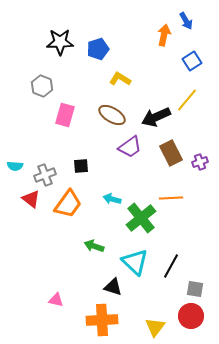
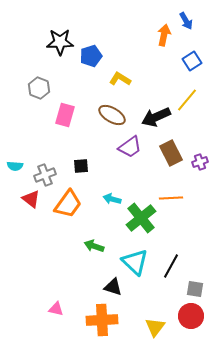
blue pentagon: moved 7 px left, 7 px down
gray hexagon: moved 3 px left, 2 px down
pink triangle: moved 9 px down
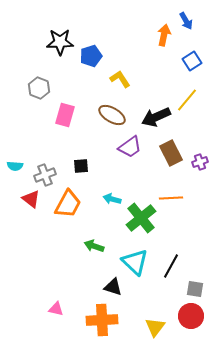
yellow L-shape: rotated 25 degrees clockwise
orange trapezoid: rotated 8 degrees counterclockwise
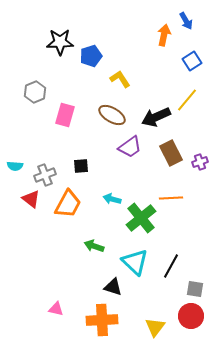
gray hexagon: moved 4 px left, 4 px down; rotated 15 degrees clockwise
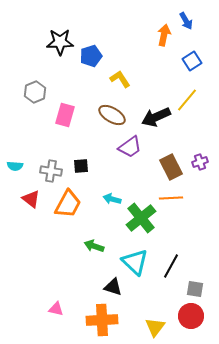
brown rectangle: moved 14 px down
gray cross: moved 6 px right, 4 px up; rotated 30 degrees clockwise
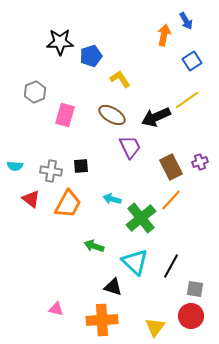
yellow line: rotated 15 degrees clockwise
purple trapezoid: rotated 80 degrees counterclockwise
orange line: moved 2 px down; rotated 45 degrees counterclockwise
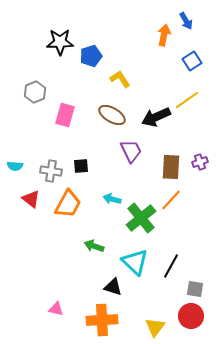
purple trapezoid: moved 1 px right, 4 px down
brown rectangle: rotated 30 degrees clockwise
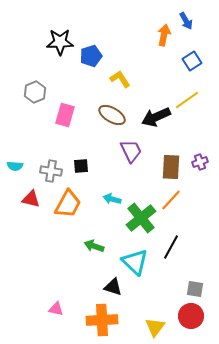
red triangle: rotated 24 degrees counterclockwise
black line: moved 19 px up
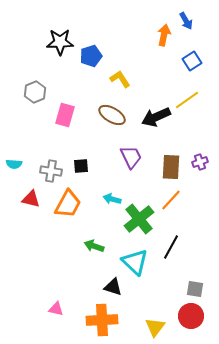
purple trapezoid: moved 6 px down
cyan semicircle: moved 1 px left, 2 px up
green cross: moved 2 px left, 1 px down
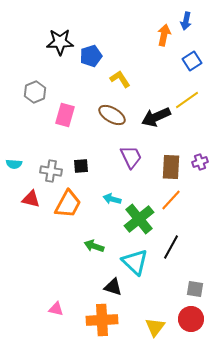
blue arrow: rotated 42 degrees clockwise
red circle: moved 3 px down
